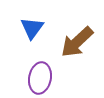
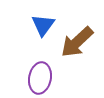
blue triangle: moved 11 px right, 3 px up
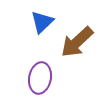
blue triangle: moved 1 px left, 3 px up; rotated 10 degrees clockwise
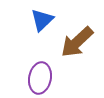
blue triangle: moved 2 px up
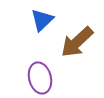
purple ellipse: rotated 24 degrees counterclockwise
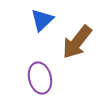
brown arrow: rotated 9 degrees counterclockwise
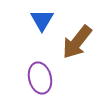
blue triangle: rotated 15 degrees counterclockwise
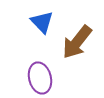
blue triangle: moved 2 px down; rotated 15 degrees counterclockwise
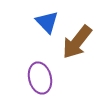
blue triangle: moved 5 px right
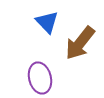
brown arrow: moved 3 px right, 1 px down
